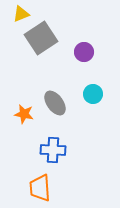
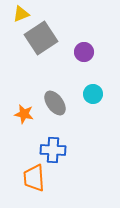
orange trapezoid: moved 6 px left, 10 px up
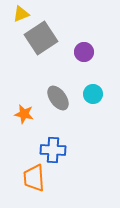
gray ellipse: moved 3 px right, 5 px up
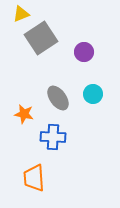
blue cross: moved 13 px up
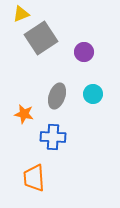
gray ellipse: moved 1 px left, 2 px up; rotated 55 degrees clockwise
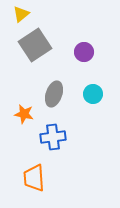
yellow triangle: rotated 18 degrees counterclockwise
gray square: moved 6 px left, 7 px down
gray ellipse: moved 3 px left, 2 px up
blue cross: rotated 10 degrees counterclockwise
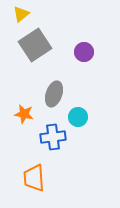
cyan circle: moved 15 px left, 23 px down
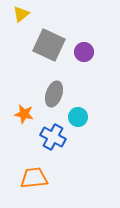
gray square: moved 14 px right; rotated 32 degrees counterclockwise
blue cross: rotated 35 degrees clockwise
orange trapezoid: rotated 88 degrees clockwise
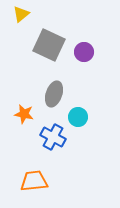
orange trapezoid: moved 3 px down
